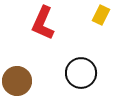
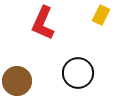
black circle: moved 3 px left
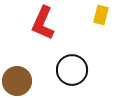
yellow rectangle: rotated 12 degrees counterclockwise
black circle: moved 6 px left, 3 px up
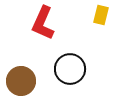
black circle: moved 2 px left, 1 px up
brown circle: moved 4 px right
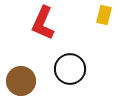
yellow rectangle: moved 3 px right
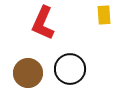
yellow rectangle: rotated 18 degrees counterclockwise
brown circle: moved 7 px right, 8 px up
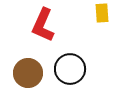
yellow rectangle: moved 2 px left, 2 px up
red L-shape: moved 2 px down
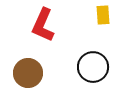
yellow rectangle: moved 1 px right, 2 px down
black circle: moved 23 px right, 2 px up
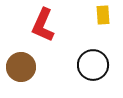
black circle: moved 2 px up
brown circle: moved 7 px left, 6 px up
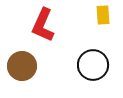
brown circle: moved 1 px right, 1 px up
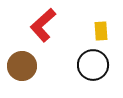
yellow rectangle: moved 2 px left, 16 px down
red L-shape: rotated 24 degrees clockwise
